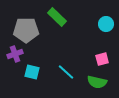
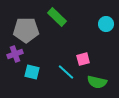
pink square: moved 19 px left
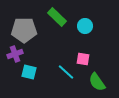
cyan circle: moved 21 px left, 2 px down
gray pentagon: moved 2 px left
pink square: rotated 24 degrees clockwise
cyan square: moved 3 px left
green semicircle: rotated 42 degrees clockwise
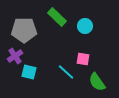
purple cross: moved 2 px down; rotated 14 degrees counterclockwise
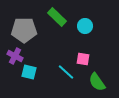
purple cross: rotated 28 degrees counterclockwise
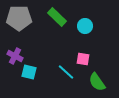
gray pentagon: moved 5 px left, 12 px up
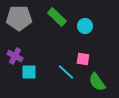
cyan square: rotated 14 degrees counterclockwise
